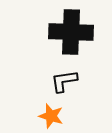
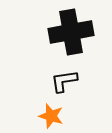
black cross: rotated 12 degrees counterclockwise
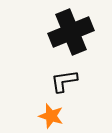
black cross: rotated 12 degrees counterclockwise
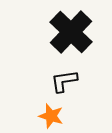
black cross: rotated 24 degrees counterclockwise
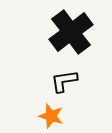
black cross: rotated 9 degrees clockwise
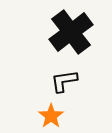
orange star: rotated 20 degrees clockwise
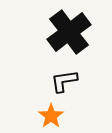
black cross: moved 2 px left
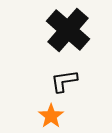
black cross: moved 1 px left, 2 px up; rotated 12 degrees counterclockwise
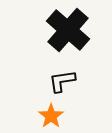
black L-shape: moved 2 px left
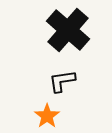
orange star: moved 4 px left
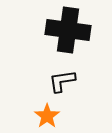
black cross: rotated 33 degrees counterclockwise
